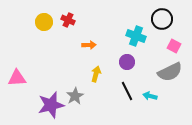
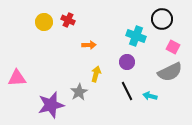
pink square: moved 1 px left, 1 px down
gray star: moved 4 px right, 4 px up
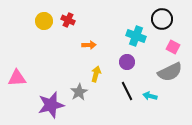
yellow circle: moved 1 px up
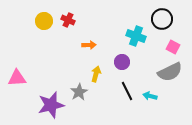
purple circle: moved 5 px left
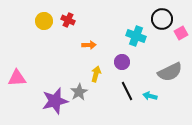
pink square: moved 8 px right, 14 px up; rotated 32 degrees clockwise
purple star: moved 4 px right, 4 px up
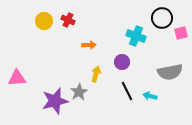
black circle: moved 1 px up
pink square: rotated 16 degrees clockwise
gray semicircle: rotated 15 degrees clockwise
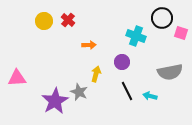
red cross: rotated 16 degrees clockwise
pink square: rotated 32 degrees clockwise
gray star: rotated 18 degrees counterclockwise
purple star: rotated 16 degrees counterclockwise
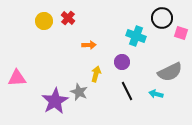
red cross: moved 2 px up
gray semicircle: rotated 15 degrees counterclockwise
cyan arrow: moved 6 px right, 2 px up
